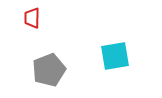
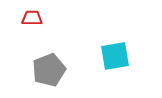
red trapezoid: rotated 90 degrees clockwise
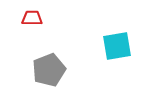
cyan square: moved 2 px right, 10 px up
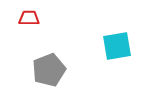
red trapezoid: moved 3 px left
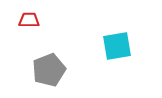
red trapezoid: moved 2 px down
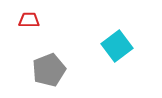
cyan square: rotated 28 degrees counterclockwise
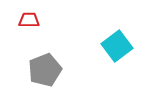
gray pentagon: moved 4 px left
